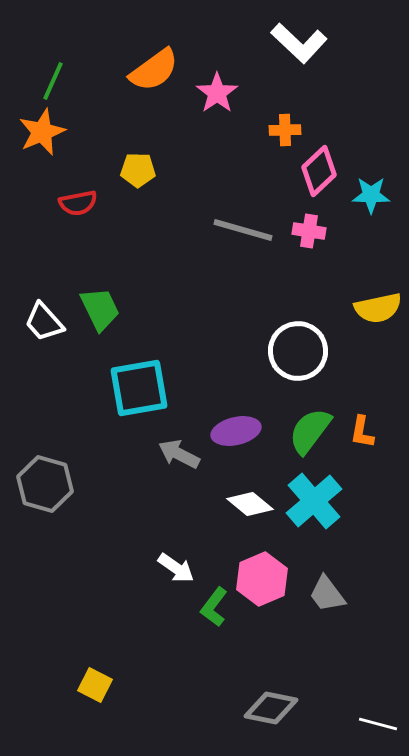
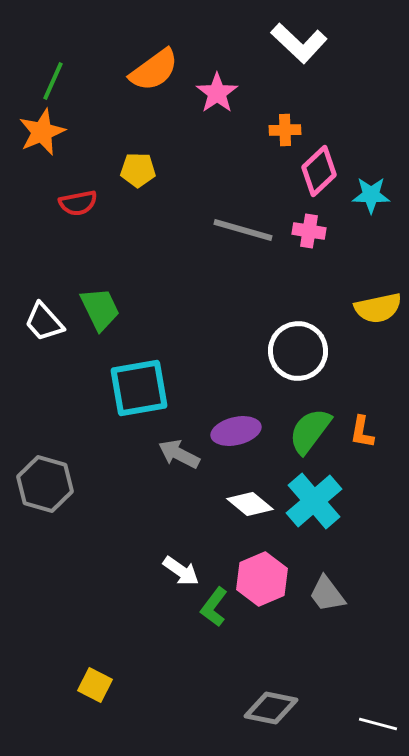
white arrow: moved 5 px right, 3 px down
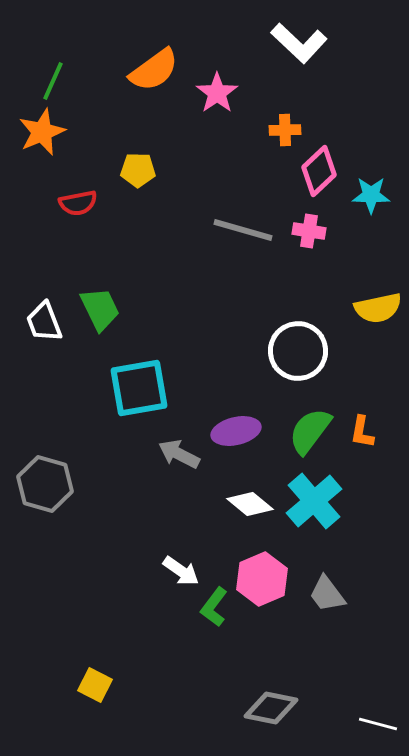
white trapezoid: rotated 21 degrees clockwise
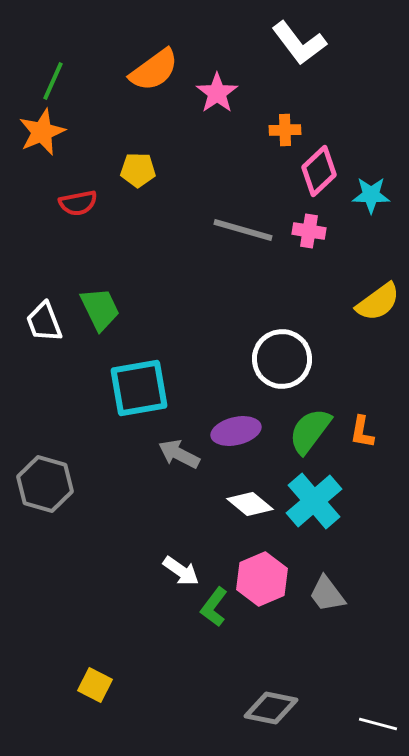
white L-shape: rotated 10 degrees clockwise
yellow semicircle: moved 6 px up; rotated 24 degrees counterclockwise
white circle: moved 16 px left, 8 px down
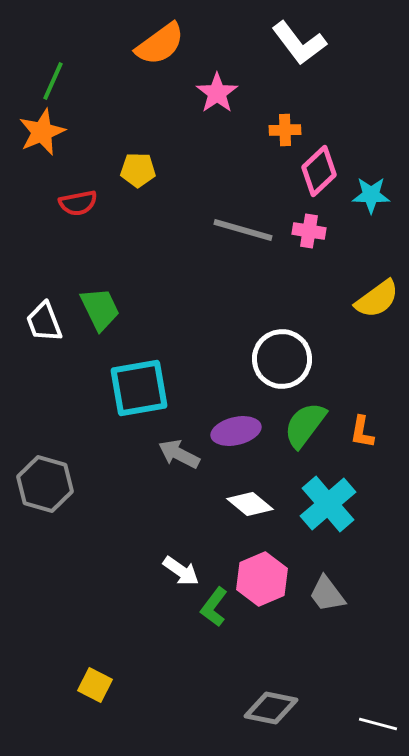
orange semicircle: moved 6 px right, 26 px up
yellow semicircle: moved 1 px left, 3 px up
green semicircle: moved 5 px left, 6 px up
cyan cross: moved 14 px right, 3 px down
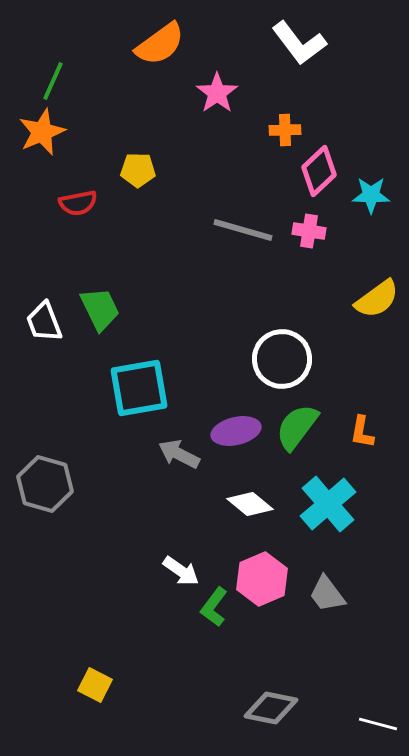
green semicircle: moved 8 px left, 2 px down
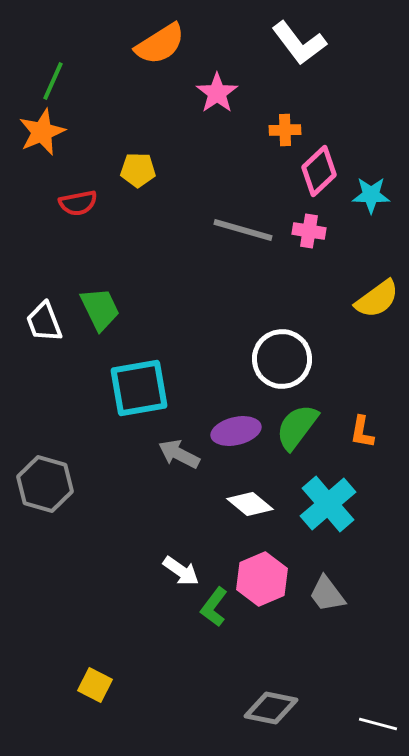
orange semicircle: rotated 4 degrees clockwise
